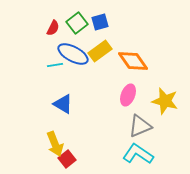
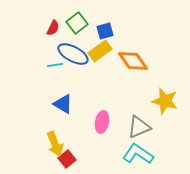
blue square: moved 5 px right, 9 px down
pink ellipse: moved 26 px left, 27 px down; rotated 10 degrees counterclockwise
gray triangle: moved 1 px left, 1 px down
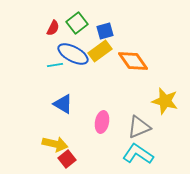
yellow arrow: rotated 55 degrees counterclockwise
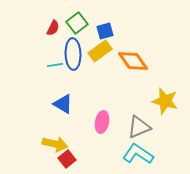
blue ellipse: rotated 60 degrees clockwise
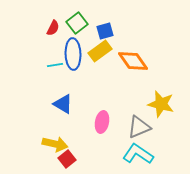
yellow star: moved 4 px left, 3 px down
